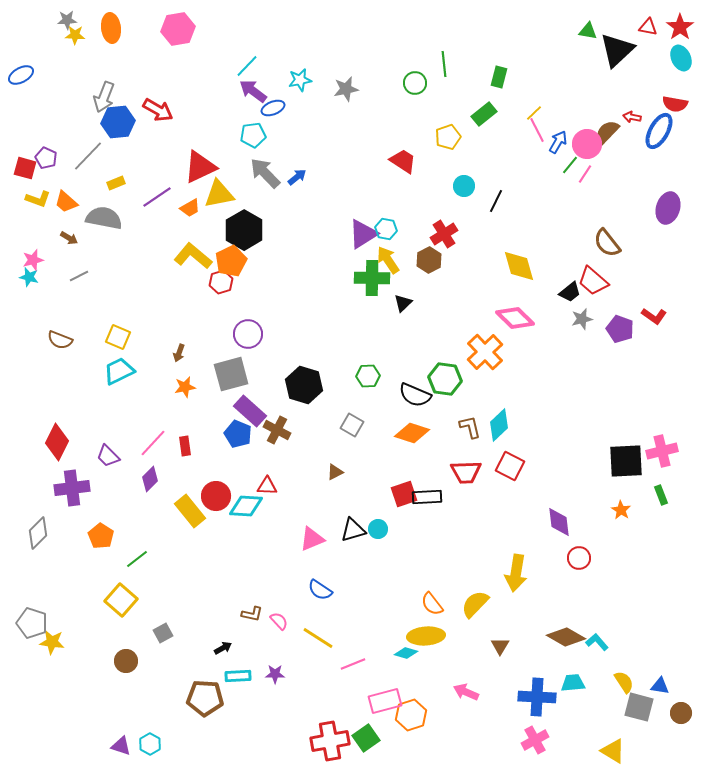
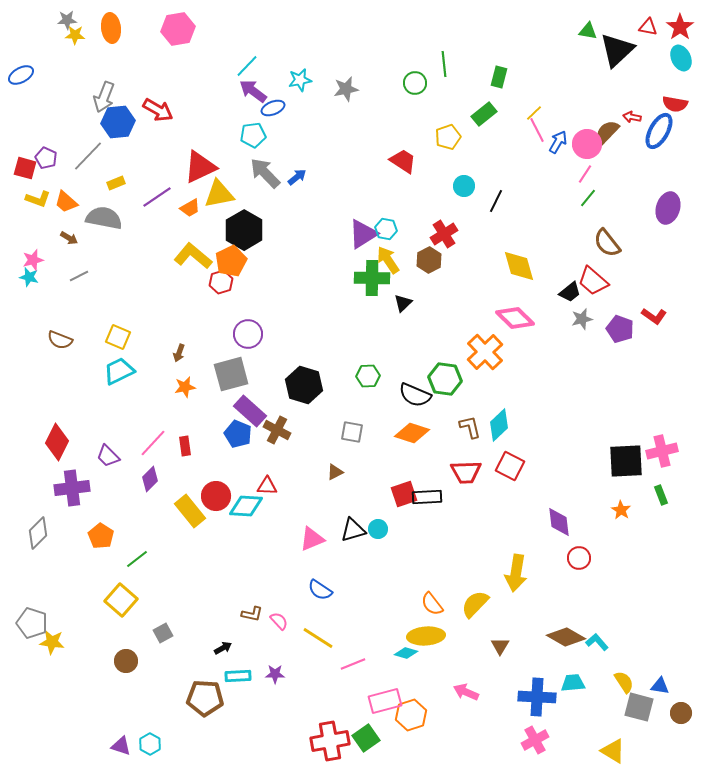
green line at (570, 165): moved 18 px right, 33 px down
gray square at (352, 425): moved 7 px down; rotated 20 degrees counterclockwise
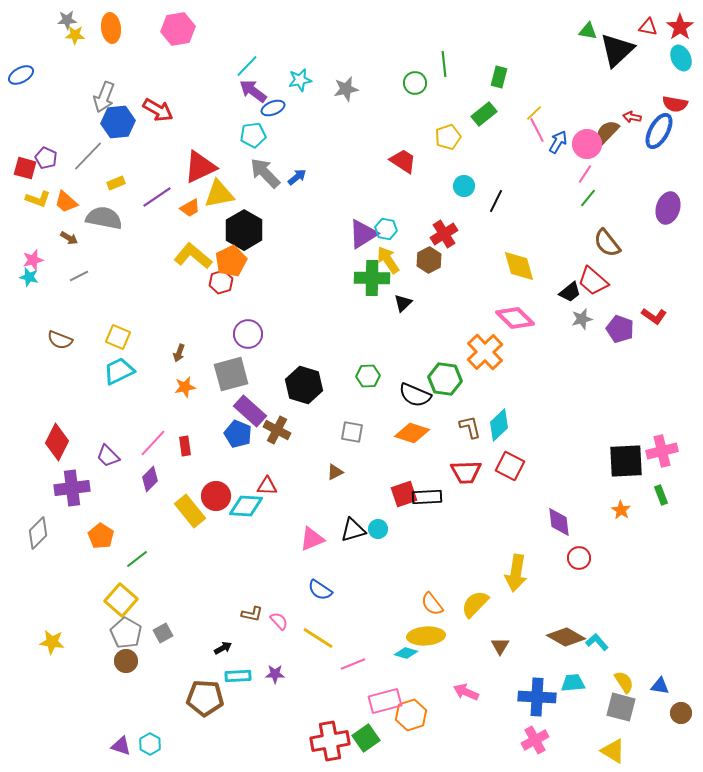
gray pentagon at (32, 623): moved 94 px right, 10 px down; rotated 12 degrees clockwise
gray square at (639, 707): moved 18 px left
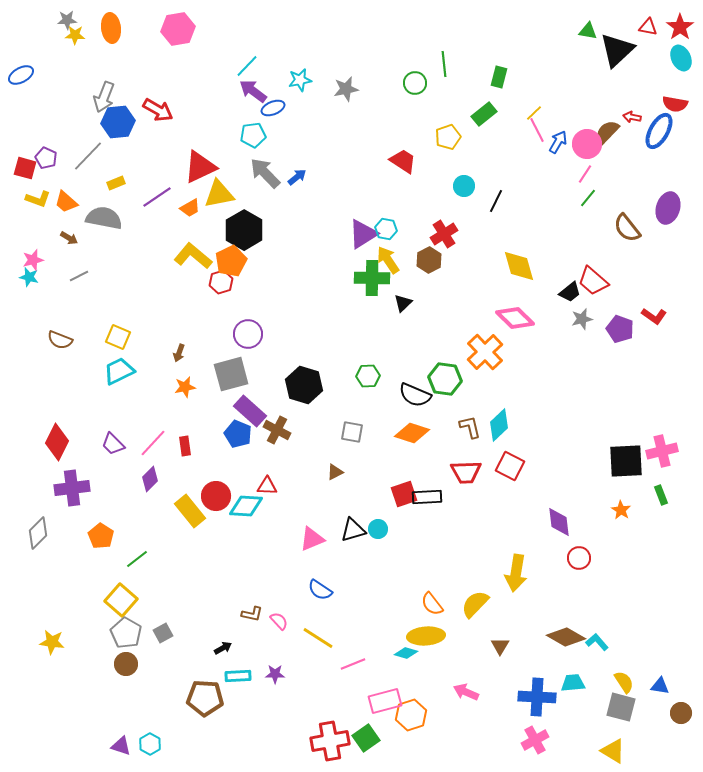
brown semicircle at (607, 243): moved 20 px right, 15 px up
purple trapezoid at (108, 456): moved 5 px right, 12 px up
brown circle at (126, 661): moved 3 px down
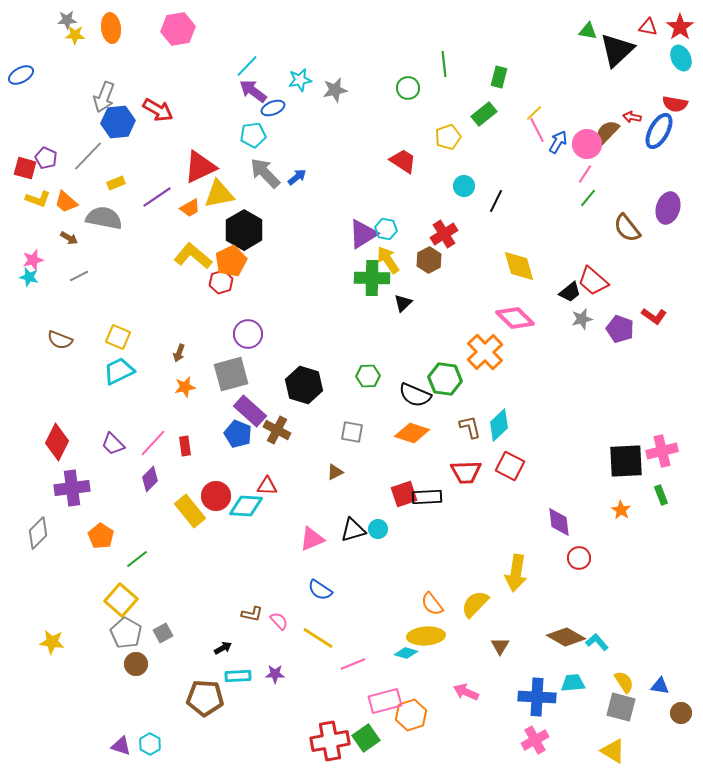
green circle at (415, 83): moved 7 px left, 5 px down
gray star at (346, 89): moved 11 px left, 1 px down
brown circle at (126, 664): moved 10 px right
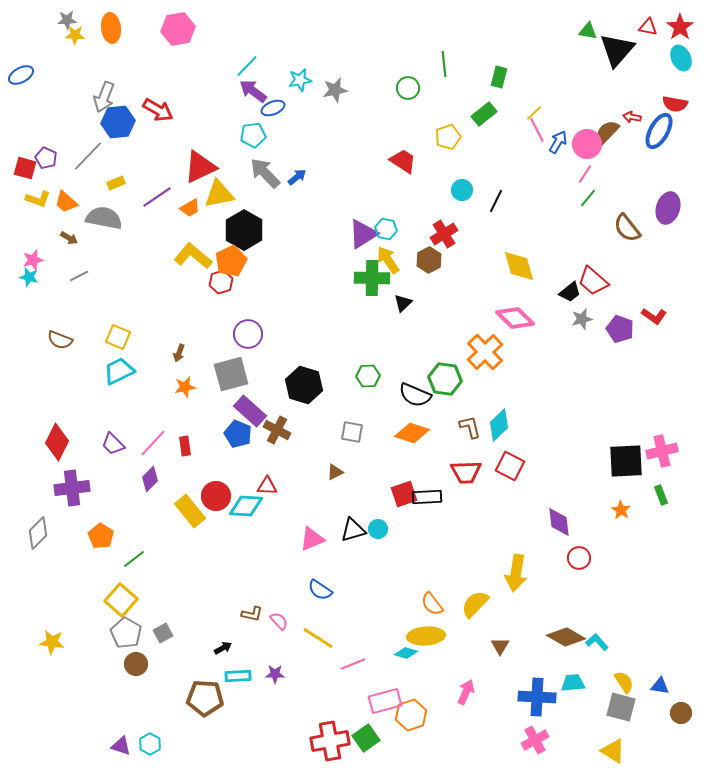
black triangle at (617, 50): rotated 6 degrees counterclockwise
cyan circle at (464, 186): moved 2 px left, 4 px down
green line at (137, 559): moved 3 px left
pink arrow at (466, 692): rotated 90 degrees clockwise
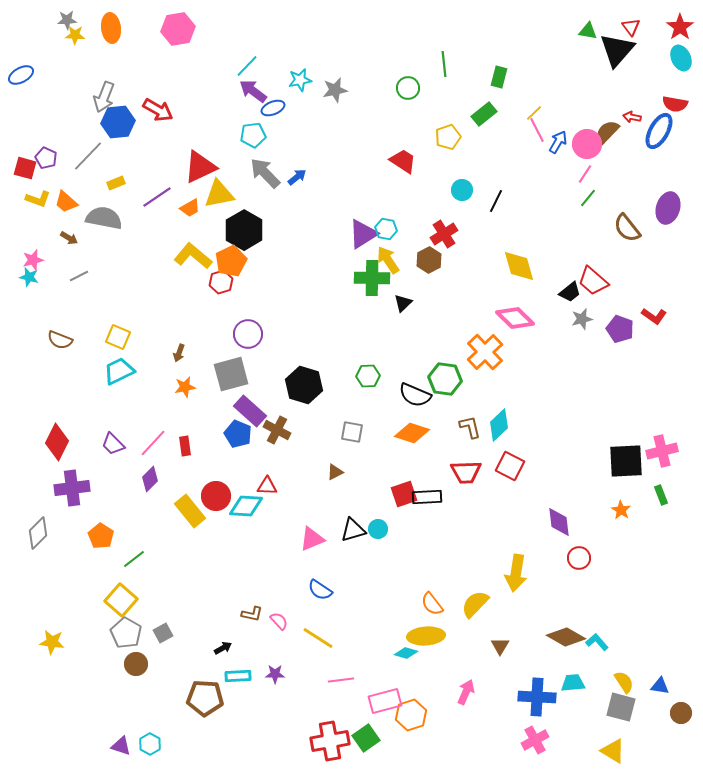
red triangle at (648, 27): moved 17 px left; rotated 42 degrees clockwise
pink line at (353, 664): moved 12 px left, 16 px down; rotated 15 degrees clockwise
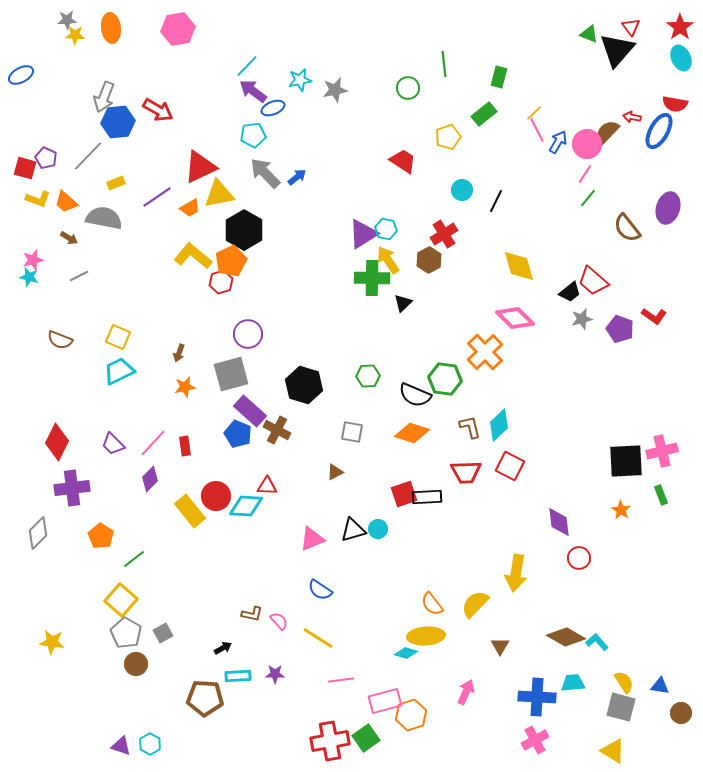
green triangle at (588, 31): moved 1 px right, 3 px down; rotated 12 degrees clockwise
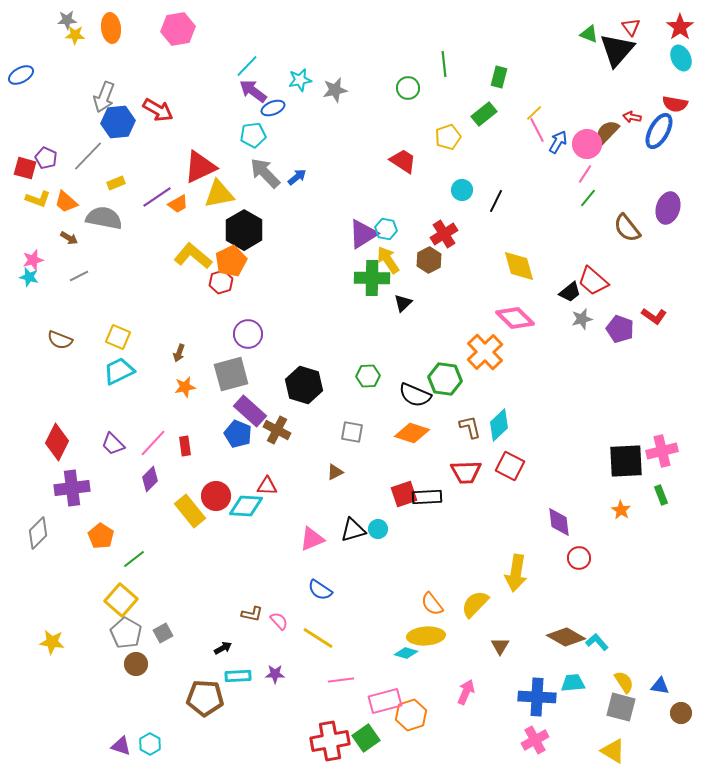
orange trapezoid at (190, 208): moved 12 px left, 4 px up
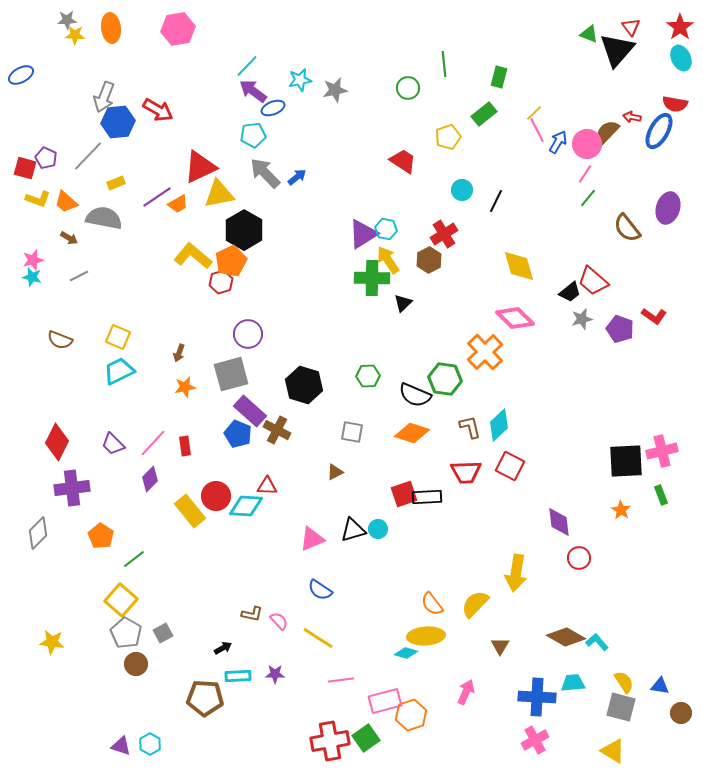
cyan star at (29, 277): moved 3 px right
